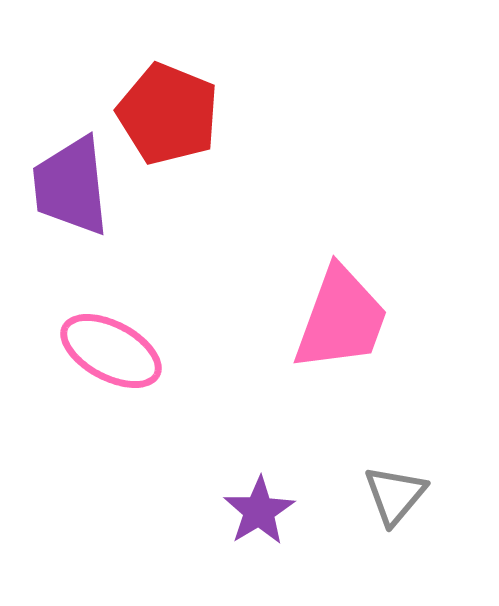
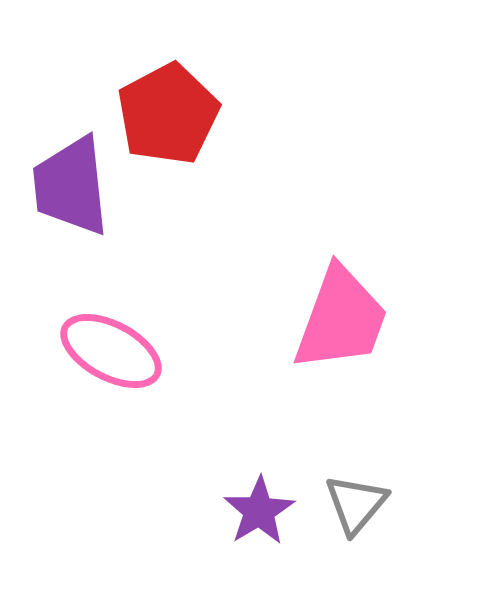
red pentagon: rotated 22 degrees clockwise
gray triangle: moved 39 px left, 9 px down
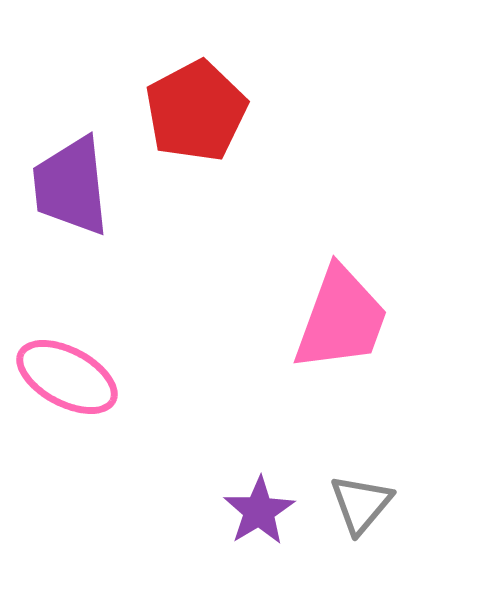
red pentagon: moved 28 px right, 3 px up
pink ellipse: moved 44 px left, 26 px down
gray triangle: moved 5 px right
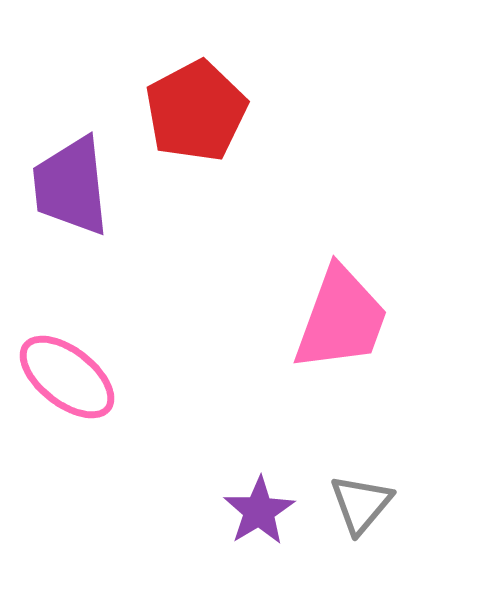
pink ellipse: rotated 10 degrees clockwise
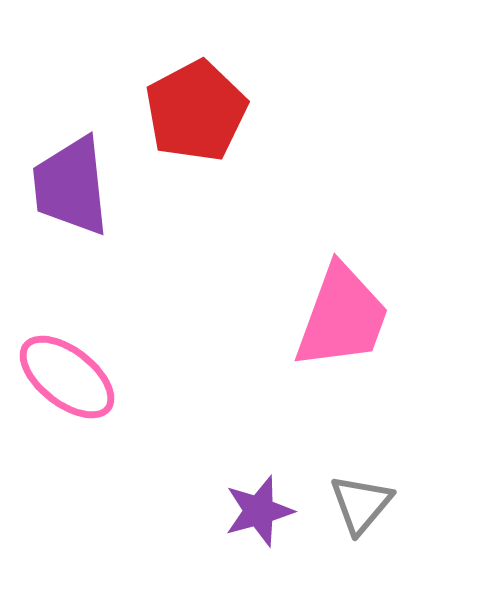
pink trapezoid: moved 1 px right, 2 px up
purple star: rotated 16 degrees clockwise
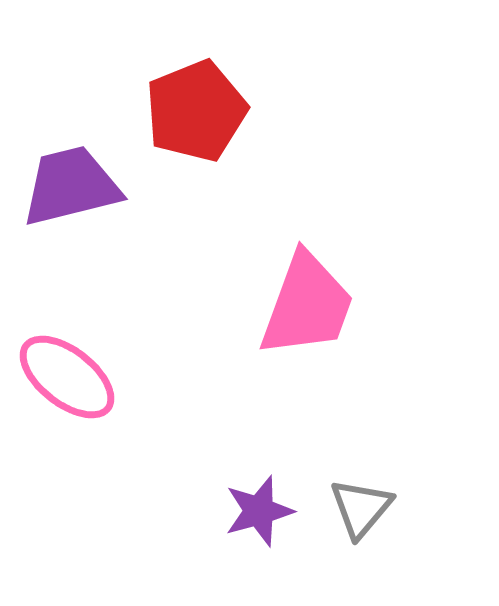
red pentagon: rotated 6 degrees clockwise
purple trapezoid: rotated 82 degrees clockwise
pink trapezoid: moved 35 px left, 12 px up
gray triangle: moved 4 px down
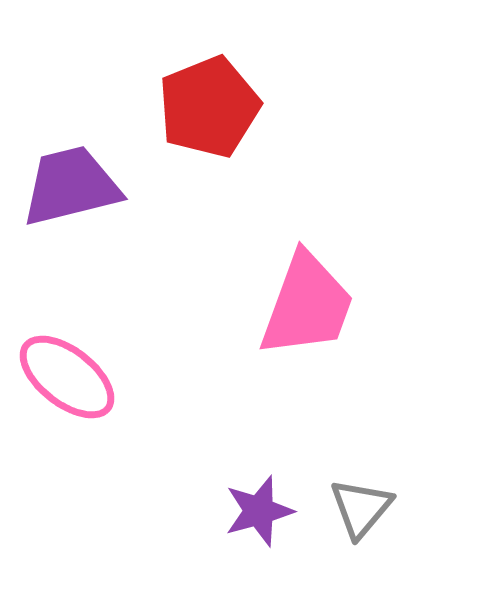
red pentagon: moved 13 px right, 4 px up
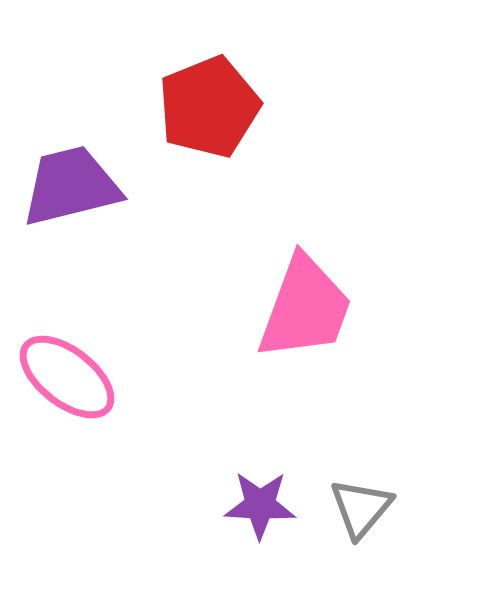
pink trapezoid: moved 2 px left, 3 px down
purple star: moved 1 px right, 6 px up; rotated 18 degrees clockwise
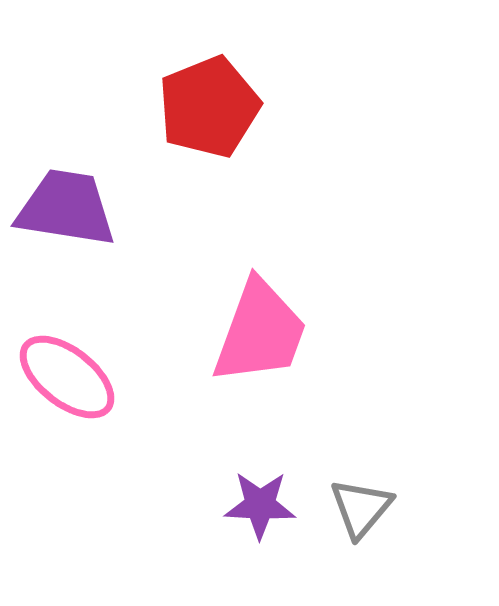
purple trapezoid: moved 5 px left, 22 px down; rotated 23 degrees clockwise
pink trapezoid: moved 45 px left, 24 px down
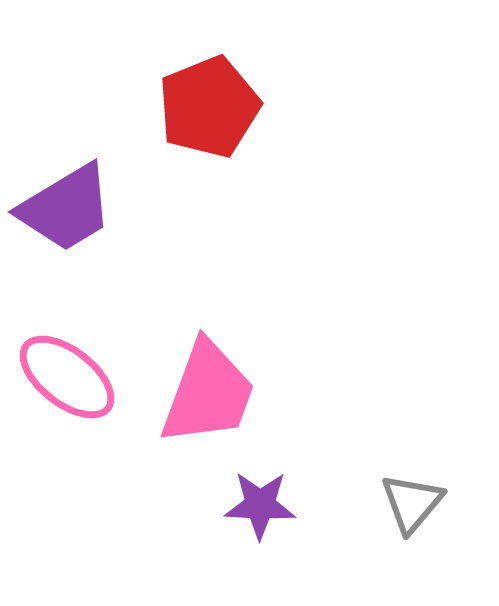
purple trapezoid: rotated 140 degrees clockwise
pink trapezoid: moved 52 px left, 61 px down
gray triangle: moved 51 px right, 5 px up
